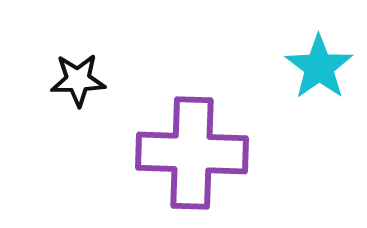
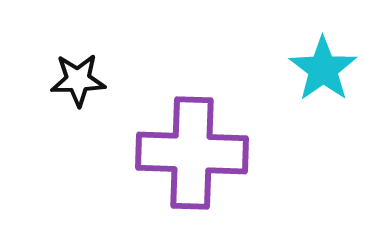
cyan star: moved 4 px right, 2 px down
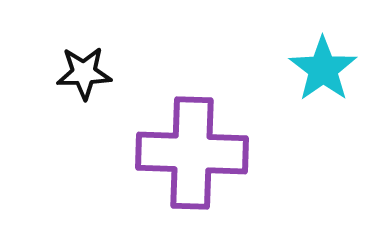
black star: moved 6 px right, 7 px up
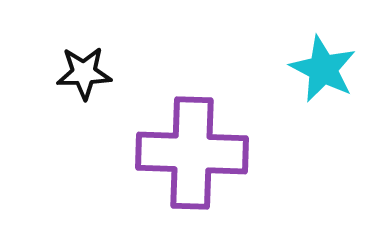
cyan star: rotated 10 degrees counterclockwise
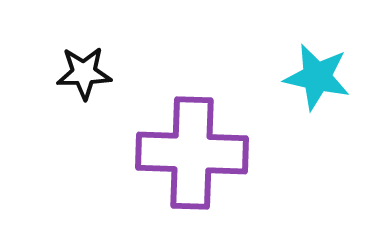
cyan star: moved 6 px left, 8 px down; rotated 14 degrees counterclockwise
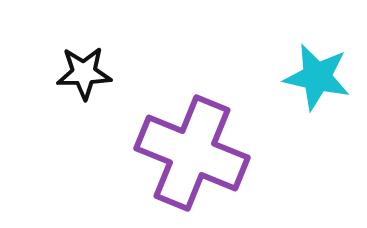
purple cross: rotated 20 degrees clockwise
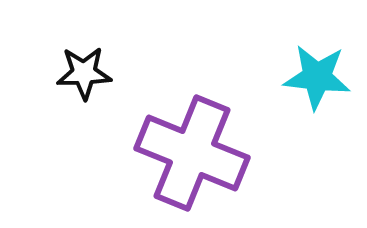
cyan star: rotated 6 degrees counterclockwise
